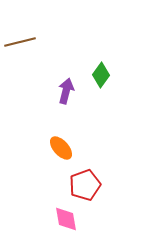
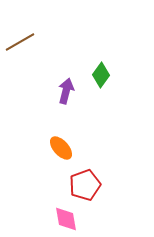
brown line: rotated 16 degrees counterclockwise
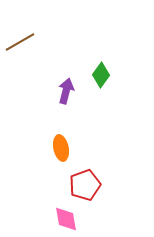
orange ellipse: rotated 30 degrees clockwise
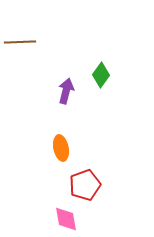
brown line: rotated 28 degrees clockwise
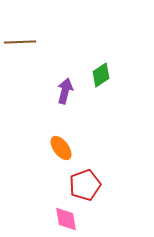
green diamond: rotated 20 degrees clockwise
purple arrow: moved 1 px left
orange ellipse: rotated 25 degrees counterclockwise
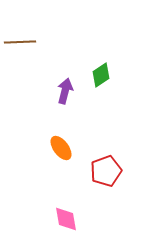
red pentagon: moved 21 px right, 14 px up
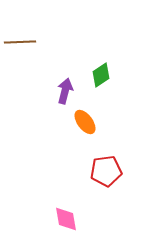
orange ellipse: moved 24 px right, 26 px up
red pentagon: rotated 12 degrees clockwise
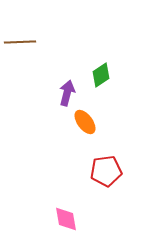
purple arrow: moved 2 px right, 2 px down
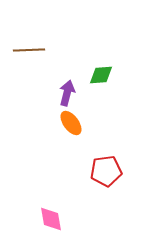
brown line: moved 9 px right, 8 px down
green diamond: rotated 30 degrees clockwise
orange ellipse: moved 14 px left, 1 px down
pink diamond: moved 15 px left
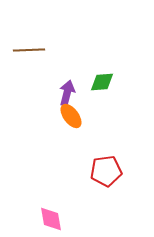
green diamond: moved 1 px right, 7 px down
orange ellipse: moved 7 px up
